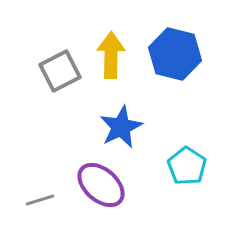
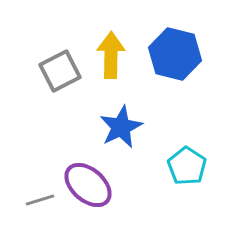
purple ellipse: moved 13 px left
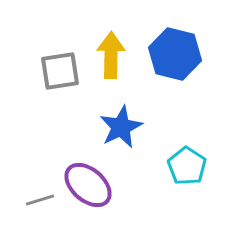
gray square: rotated 18 degrees clockwise
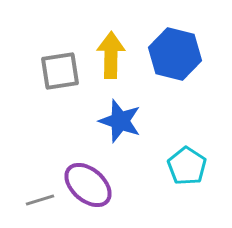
blue star: moved 1 px left, 6 px up; rotated 27 degrees counterclockwise
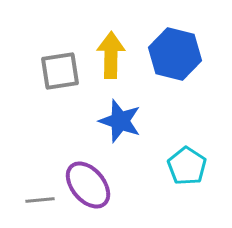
purple ellipse: rotated 9 degrees clockwise
gray line: rotated 12 degrees clockwise
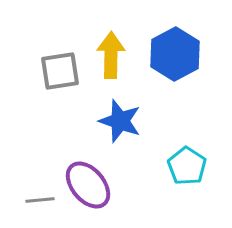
blue hexagon: rotated 18 degrees clockwise
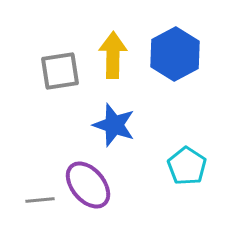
yellow arrow: moved 2 px right
blue star: moved 6 px left, 4 px down
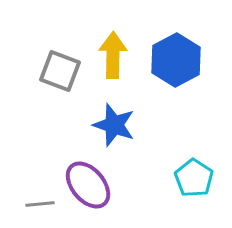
blue hexagon: moved 1 px right, 6 px down
gray square: rotated 30 degrees clockwise
cyan pentagon: moved 7 px right, 12 px down
gray line: moved 4 px down
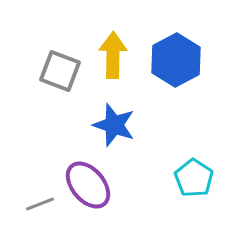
gray line: rotated 16 degrees counterclockwise
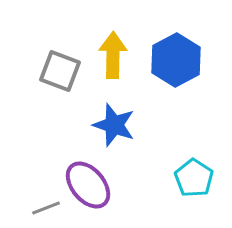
gray line: moved 6 px right, 4 px down
